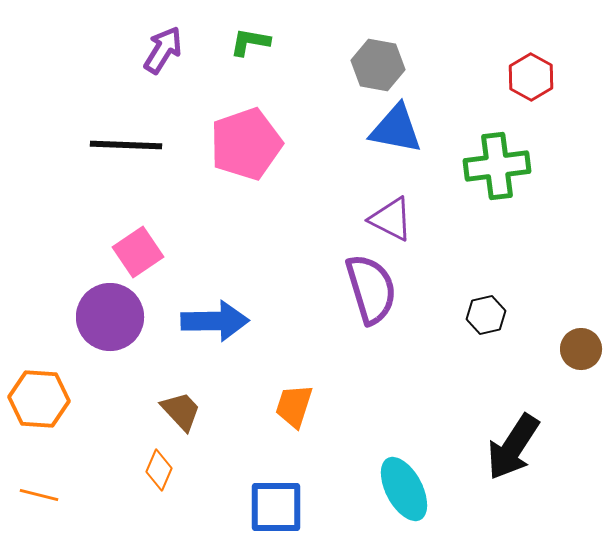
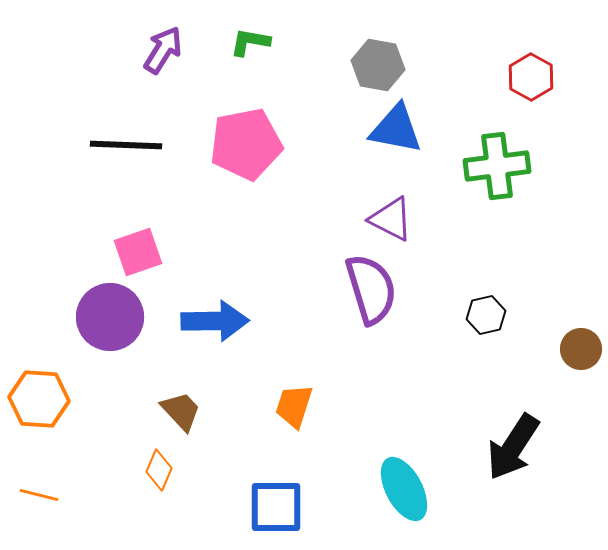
pink pentagon: rotated 8 degrees clockwise
pink square: rotated 15 degrees clockwise
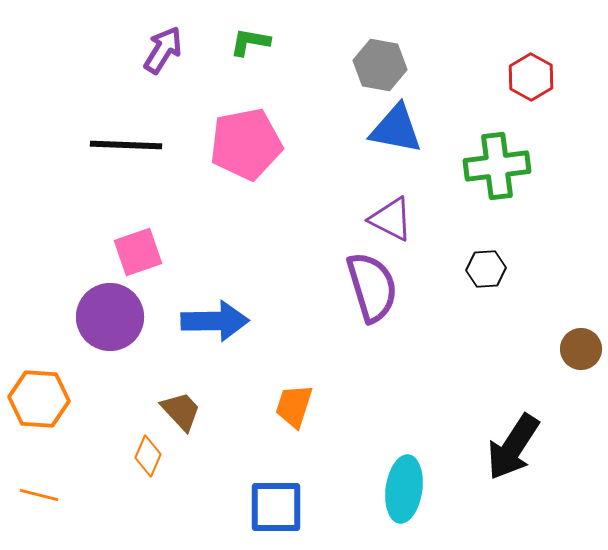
gray hexagon: moved 2 px right
purple semicircle: moved 1 px right, 2 px up
black hexagon: moved 46 px up; rotated 9 degrees clockwise
orange diamond: moved 11 px left, 14 px up
cyan ellipse: rotated 36 degrees clockwise
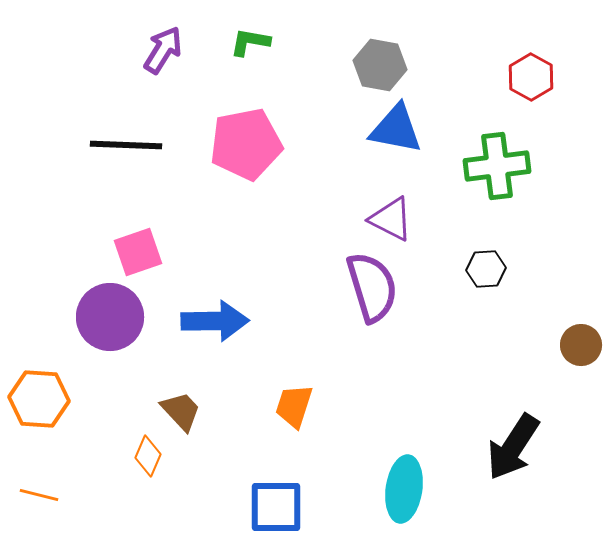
brown circle: moved 4 px up
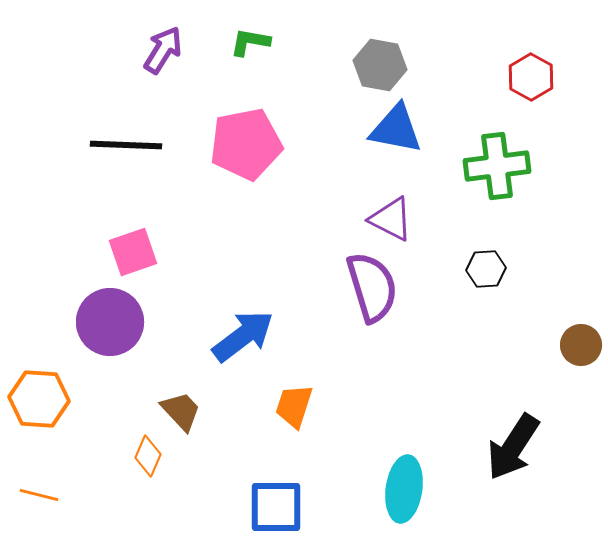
pink square: moved 5 px left
purple circle: moved 5 px down
blue arrow: moved 28 px right, 15 px down; rotated 36 degrees counterclockwise
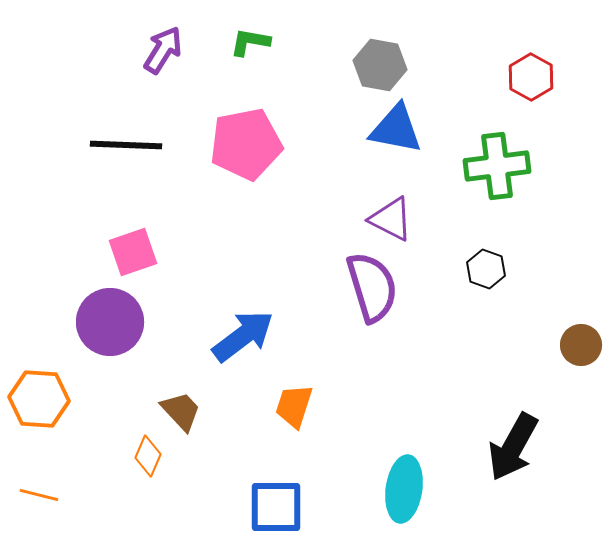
black hexagon: rotated 24 degrees clockwise
black arrow: rotated 4 degrees counterclockwise
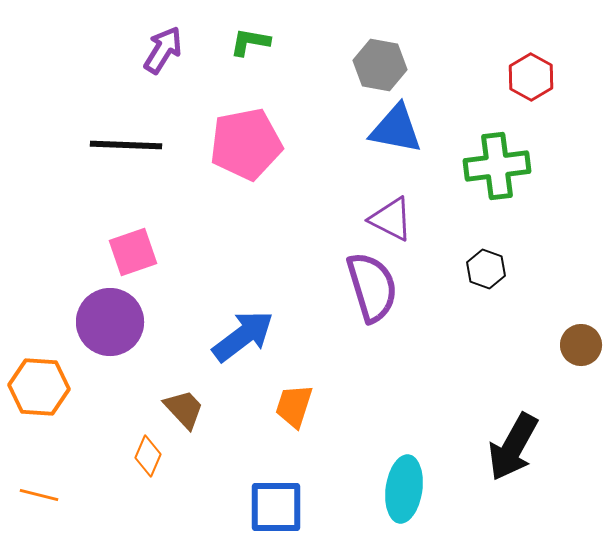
orange hexagon: moved 12 px up
brown trapezoid: moved 3 px right, 2 px up
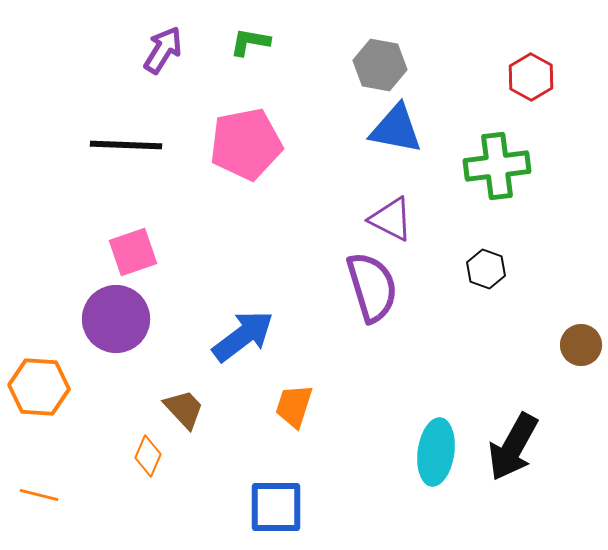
purple circle: moved 6 px right, 3 px up
cyan ellipse: moved 32 px right, 37 px up
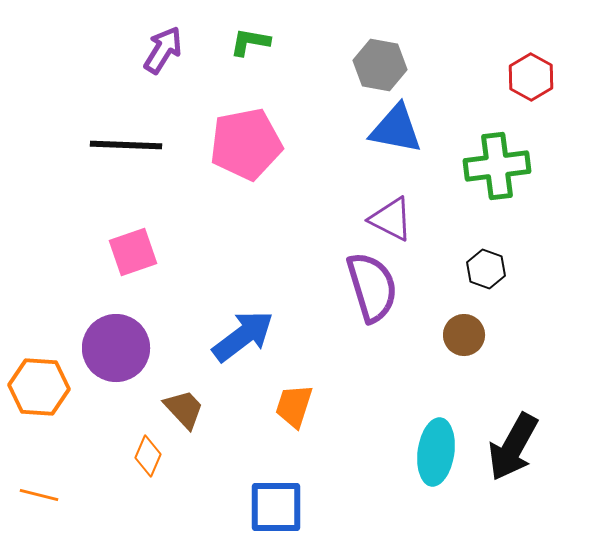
purple circle: moved 29 px down
brown circle: moved 117 px left, 10 px up
